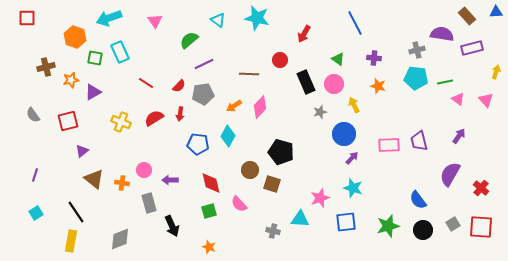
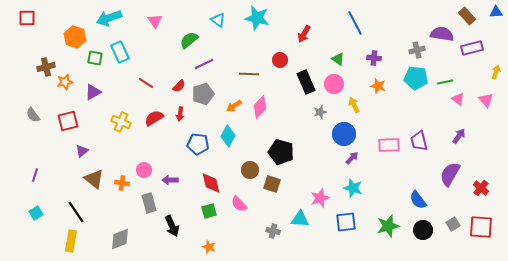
orange star at (71, 80): moved 6 px left, 2 px down
gray pentagon at (203, 94): rotated 10 degrees counterclockwise
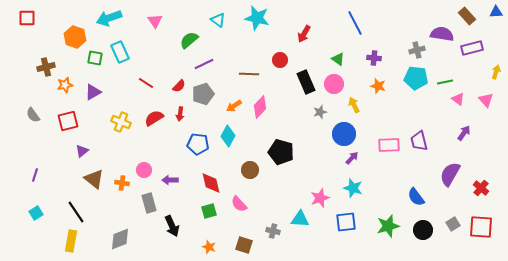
orange star at (65, 82): moved 3 px down
purple arrow at (459, 136): moved 5 px right, 3 px up
brown square at (272, 184): moved 28 px left, 61 px down
blue semicircle at (418, 200): moved 2 px left, 3 px up
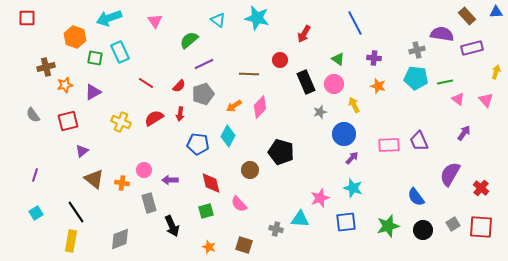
purple trapezoid at (419, 141): rotated 10 degrees counterclockwise
green square at (209, 211): moved 3 px left
gray cross at (273, 231): moved 3 px right, 2 px up
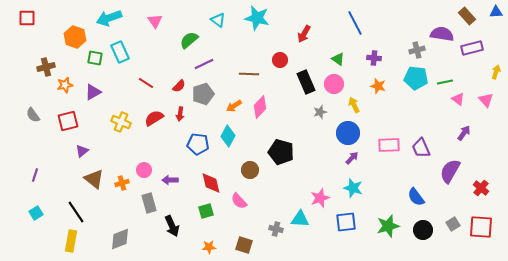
blue circle at (344, 134): moved 4 px right, 1 px up
purple trapezoid at (419, 141): moved 2 px right, 7 px down
purple semicircle at (450, 174): moved 3 px up
orange cross at (122, 183): rotated 24 degrees counterclockwise
pink semicircle at (239, 204): moved 3 px up
orange star at (209, 247): rotated 24 degrees counterclockwise
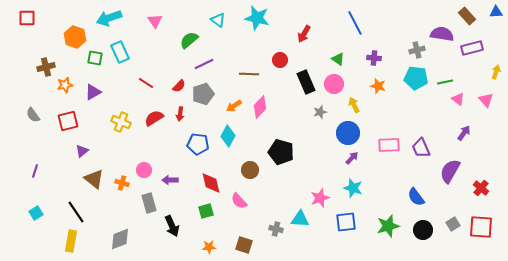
purple line at (35, 175): moved 4 px up
orange cross at (122, 183): rotated 32 degrees clockwise
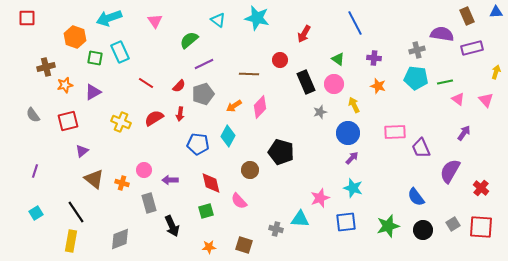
brown rectangle at (467, 16): rotated 18 degrees clockwise
pink rectangle at (389, 145): moved 6 px right, 13 px up
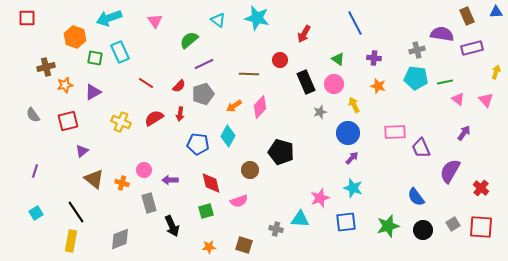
pink semicircle at (239, 201): rotated 66 degrees counterclockwise
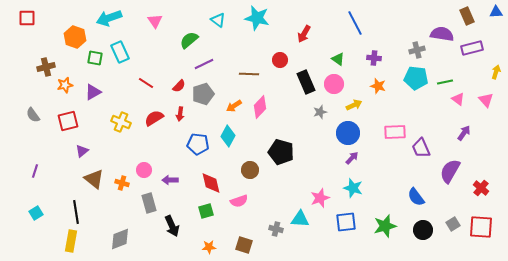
yellow arrow at (354, 105): rotated 91 degrees clockwise
black line at (76, 212): rotated 25 degrees clockwise
green star at (388, 226): moved 3 px left
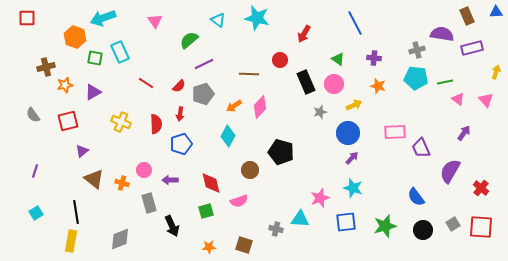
cyan arrow at (109, 18): moved 6 px left
red semicircle at (154, 118): moved 2 px right, 6 px down; rotated 120 degrees clockwise
blue pentagon at (198, 144): moved 17 px left; rotated 25 degrees counterclockwise
